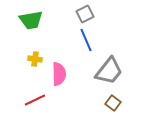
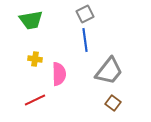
blue line: moved 1 px left; rotated 15 degrees clockwise
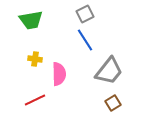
blue line: rotated 25 degrees counterclockwise
brown square: rotated 21 degrees clockwise
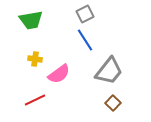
pink semicircle: rotated 55 degrees clockwise
brown square: rotated 14 degrees counterclockwise
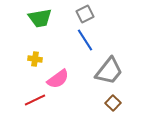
green trapezoid: moved 9 px right, 2 px up
pink semicircle: moved 1 px left, 5 px down
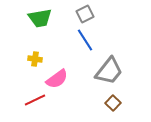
pink semicircle: moved 1 px left
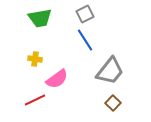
gray trapezoid: moved 1 px right
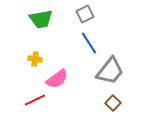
green trapezoid: moved 1 px right, 1 px down
blue line: moved 4 px right, 3 px down
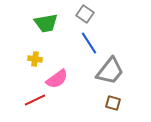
gray square: rotated 30 degrees counterclockwise
green trapezoid: moved 5 px right, 4 px down
brown square: rotated 28 degrees counterclockwise
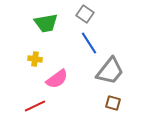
red line: moved 6 px down
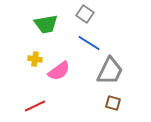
green trapezoid: moved 1 px down
blue line: rotated 25 degrees counterclockwise
gray trapezoid: rotated 12 degrees counterclockwise
pink semicircle: moved 2 px right, 8 px up
